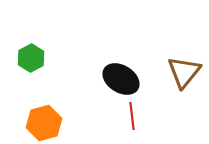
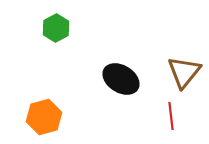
green hexagon: moved 25 px right, 30 px up
red line: moved 39 px right
orange hexagon: moved 6 px up
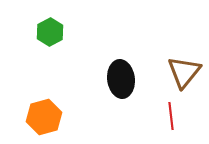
green hexagon: moved 6 px left, 4 px down
black ellipse: rotated 51 degrees clockwise
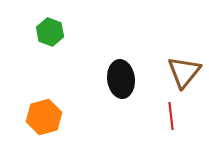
green hexagon: rotated 12 degrees counterclockwise
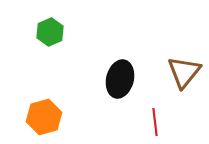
green hexagon: rotated 16 degrees clockwise
black ellipse: moved 1 px left; rotated 21 degrees clockwise
red line: moved 16 px left, 6 px down
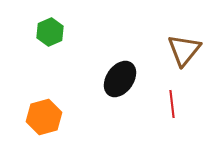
brown triangle: moved 22 px up
black ellipse: rotated 21 degrees clockwise
red line: moved 17 px right, 18 px up
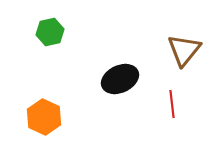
green hexagon: rotated 12 degrees clockwise
black ellipse: rotated 30 degrees clockwise
orange hexagon: rotated 20 degrees counterclockwise
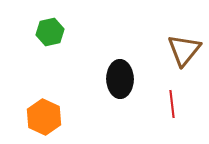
black ellipse: rotated 66 degrees counterclockwise
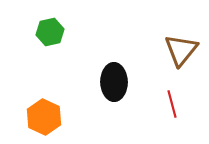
brown triangle: moved 3 px left
black ellipse: moved 6 px left, 3 px down
red line: rotated 8 degrees counterclockwise
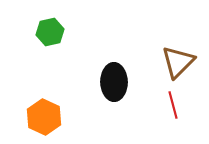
brown triangle: moved 3 px left, 12 px down; rotated 6 degrees clockwise
red line: moved 1 px right, 1 px down
